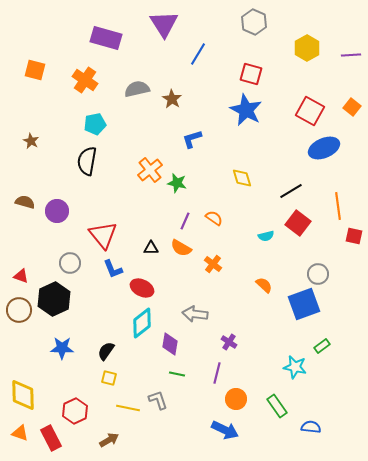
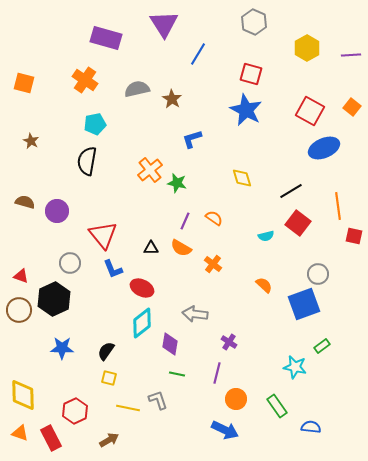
orange square at (35, 70): moved 11 px left, 13 px down
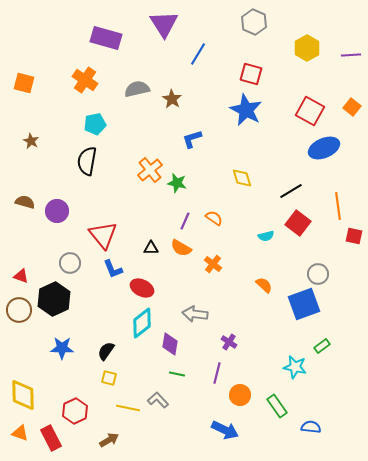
orange circle at (236, 399): moved 4 px right, 4 px up
gray L-shape at (158, 400): rotated 25 degrees counterclockwise
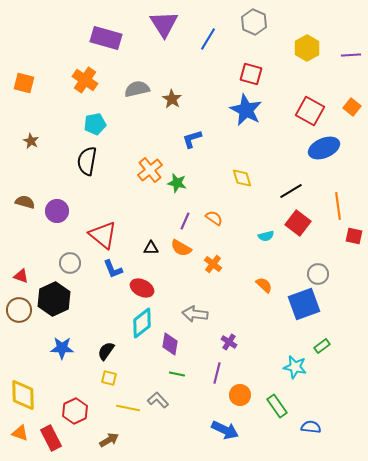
blue line at (198, 54): moved 10 px right, 15 px up
red triangle at (103, 235): rotated 12 degrees counterclockwise
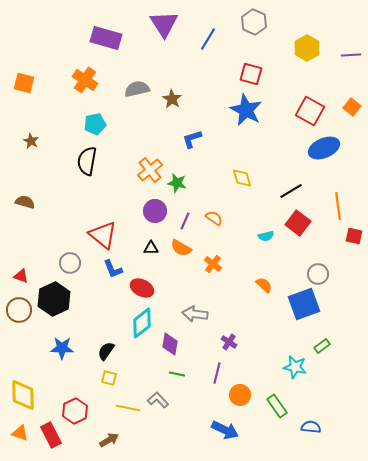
purple circle at (57, 211): moved 98 px right
red rectangle at (51, 438): moved 3 px up
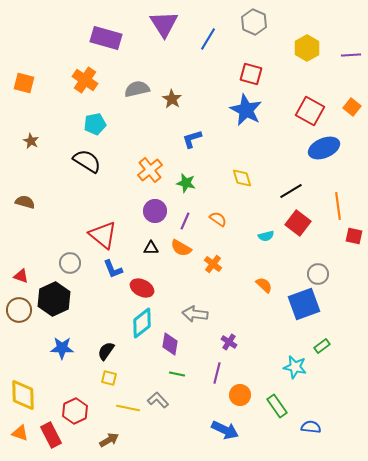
black semicircle at (87, 161): rotated 112 degrees clockwise
green star at (177, 183): moved 9 px right
orange semicircle at (214, 218): moved 4 px right, 1 px down
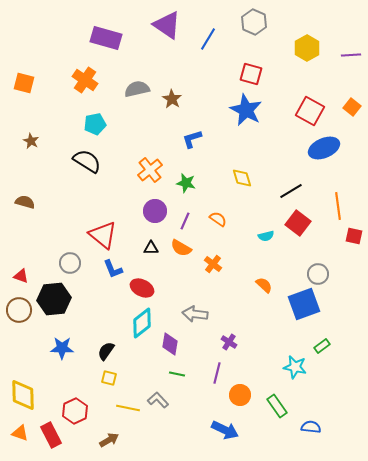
purple triangle at (164, 24): moved 3 px right, 1 px down; rotated 24 degrees counterclockwise
black hexagon at (54, 299): rotated 20 degrees clockwise
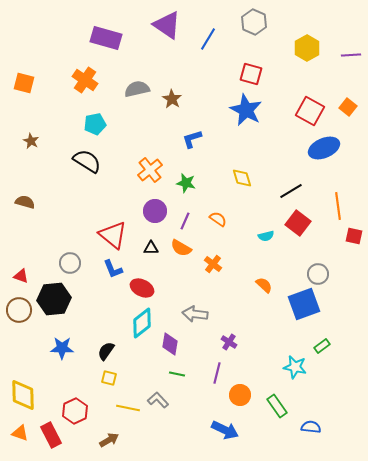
orange square at (352, 107): moved 4 px left
red triangle at (103, 235): moved 10 px right
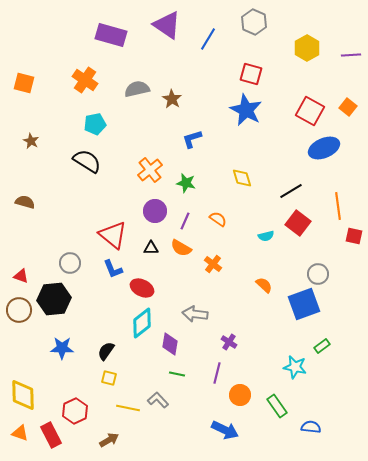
purple rectangle at (106, 38): moved 5 px right, 3 px up
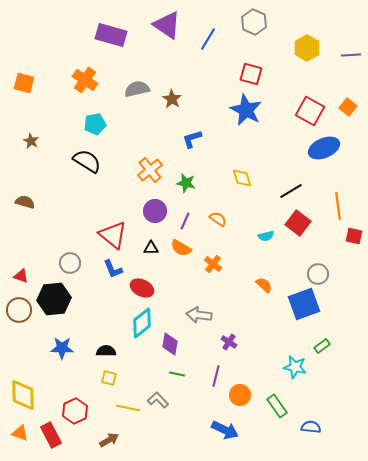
gray arrow at (195, 314): moved 4 px right, 1 px down
black semicircle at (106, 351): rotated 54 degrees clockwise
purple line at (217, 373): moved 1 px left, 3 px down
